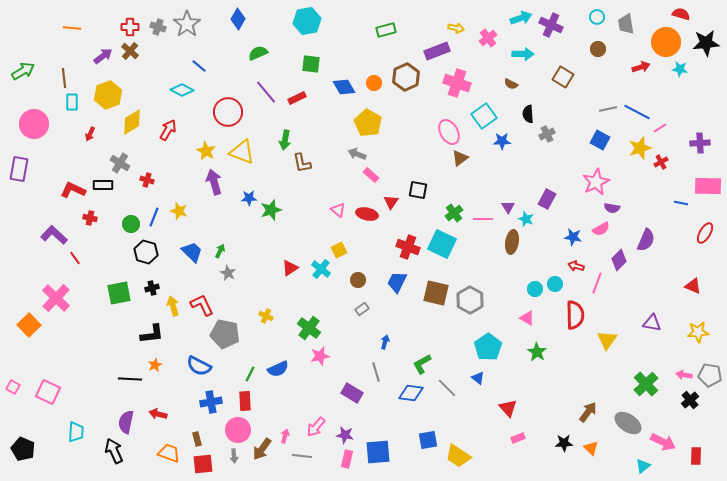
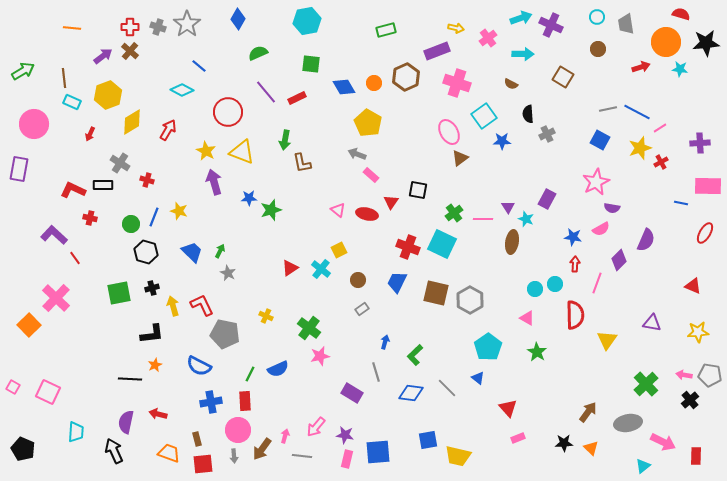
cyan rectangle at (72, 102): rotated 66 degrees counterclockwise
red arrow at (576, 266): moved 1 px left, 2 px up; rotated 77 degrees clockwise
green L-shape at (422, 364): moved 7 px left, 9 px up; rotated 15 degrees counterclockwise
gray ellipse at (628, 423): rotated 44 degrees counterclockwise
yellow trapezoid at (458, 456): rotated 20 degrees counterclockwise
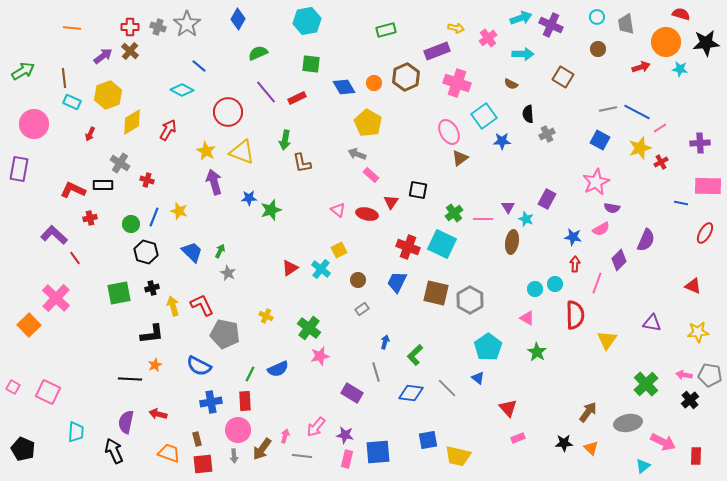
red cross at (90, 218): rotated 24 degrees counterclockwise
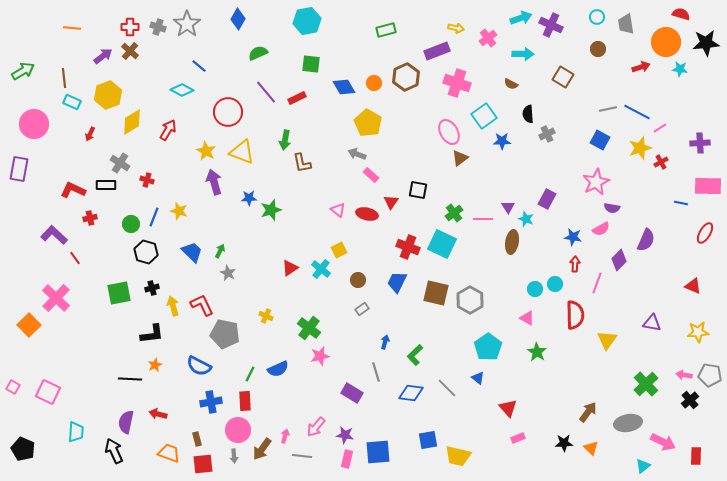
black rectangle at (103, 185): moved 3 px right
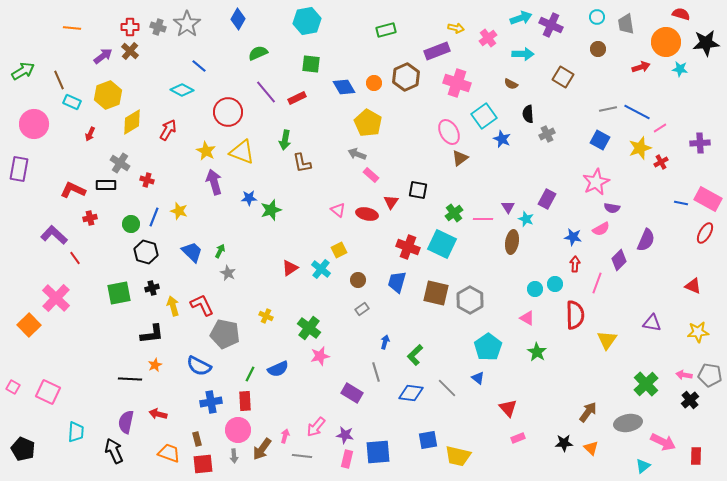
brown line at (64, 78): moved 5 px left, 2 px down; rotated 18 degrees counterclockwise
blue star at (502, 141): moved 2 px up; rotated 24 degrees clockwise
pink rectangle at (708, 186): moved 13 px down; rotated 28 degrees clockwise
blue trapezoid at (397, 282): rotated 10 degrees counterclockwise
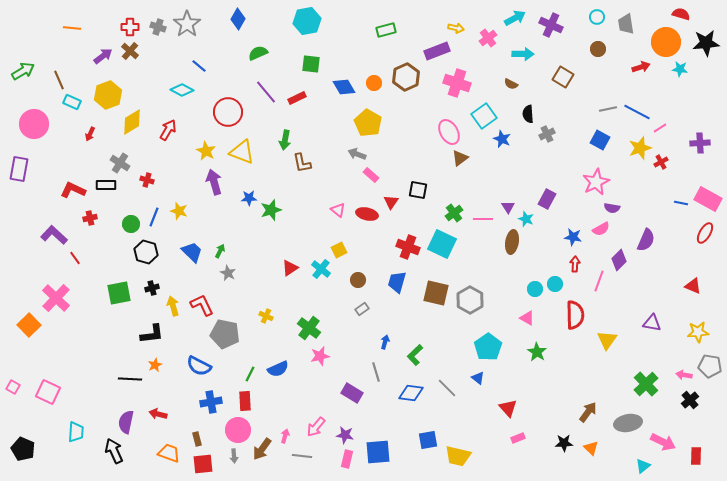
cyan arrow at (521, 18): moved 6 px left; rotated 10 degrees counterclockwise
pink line at (597, 283): moved 2 px right, 2 px up
gray pentagon at (710, 375): moved 9 px up
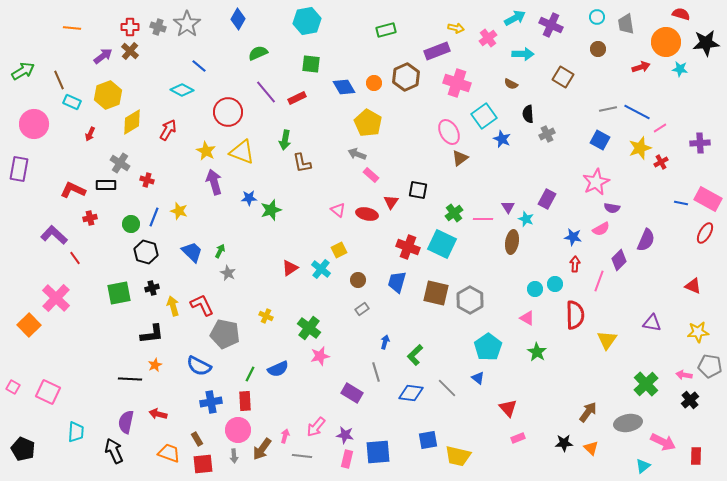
brown rectangle at (197, 439): rotated 16 degrees counterclockwise
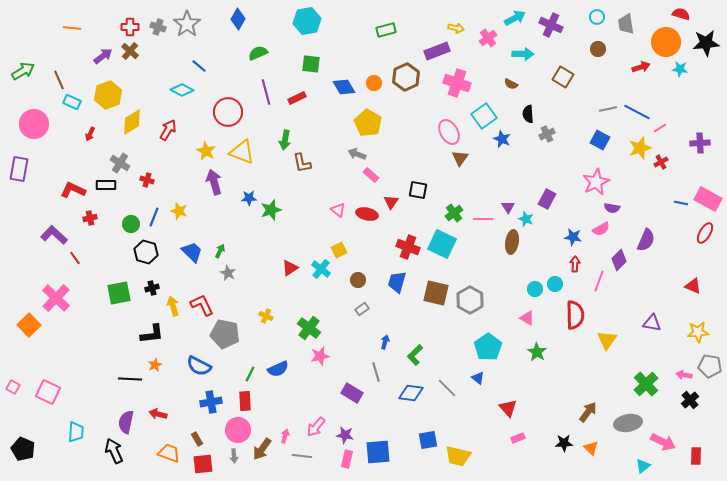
purple line at (266, 92): rotated 25 degrees clockwise
brown triangle at (460, 158): rotated 18 degrees counterclockwise
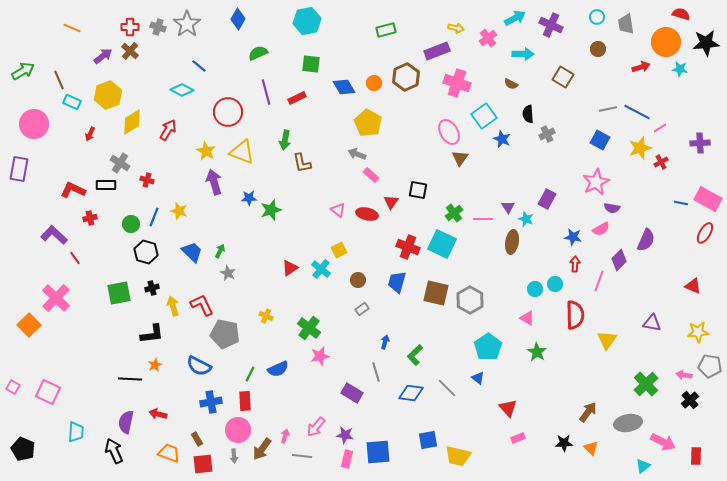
orange line at (72, 28): rotated 18 degrees clockwise
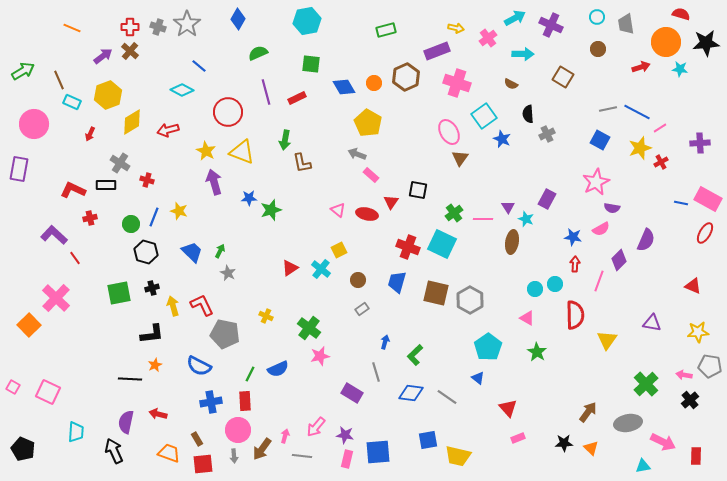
red arrow at (168, 130): rotated 135 degrees counterclockwise
gray line at (447, 388): moved 9 px down; rotated 10 degrees counterclockwise
cyan triangle at (643, 466): rotated 28 degrees clockwise
